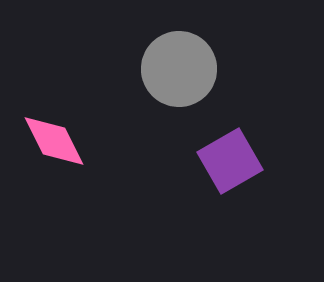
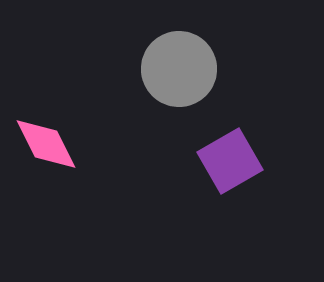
pink diamond: moved 8 px left, 3 px down
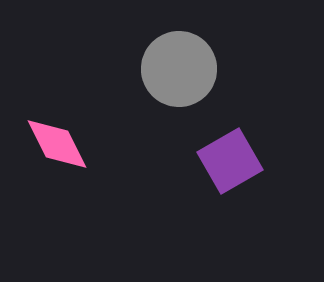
pink diamond: moved 11 px right
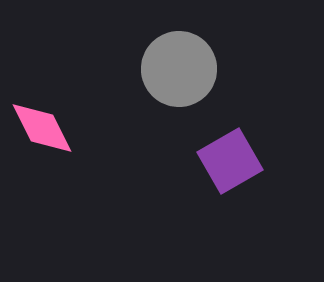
pink diamond: moved 15 px left, 16 px up
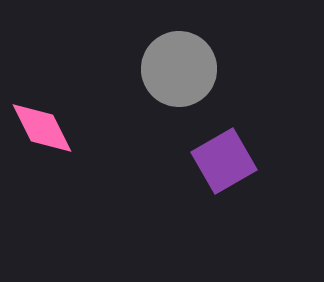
purple square: moved 6 px left
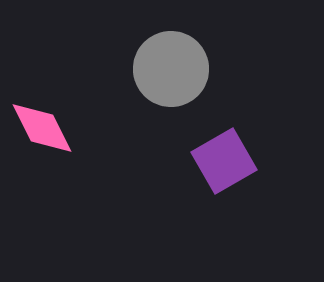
gray circle: moved 8 px left
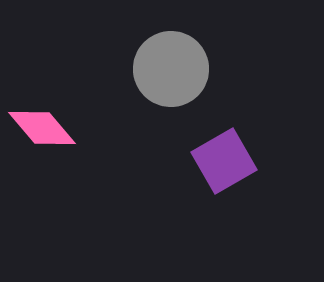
pink diamond: rotated 14 degrees counterclockwise
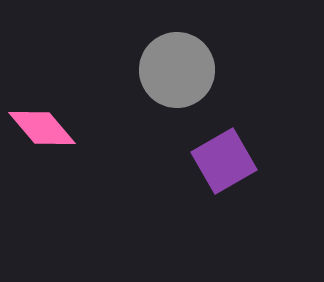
gray circle: moved 6 px right, 1 px down
